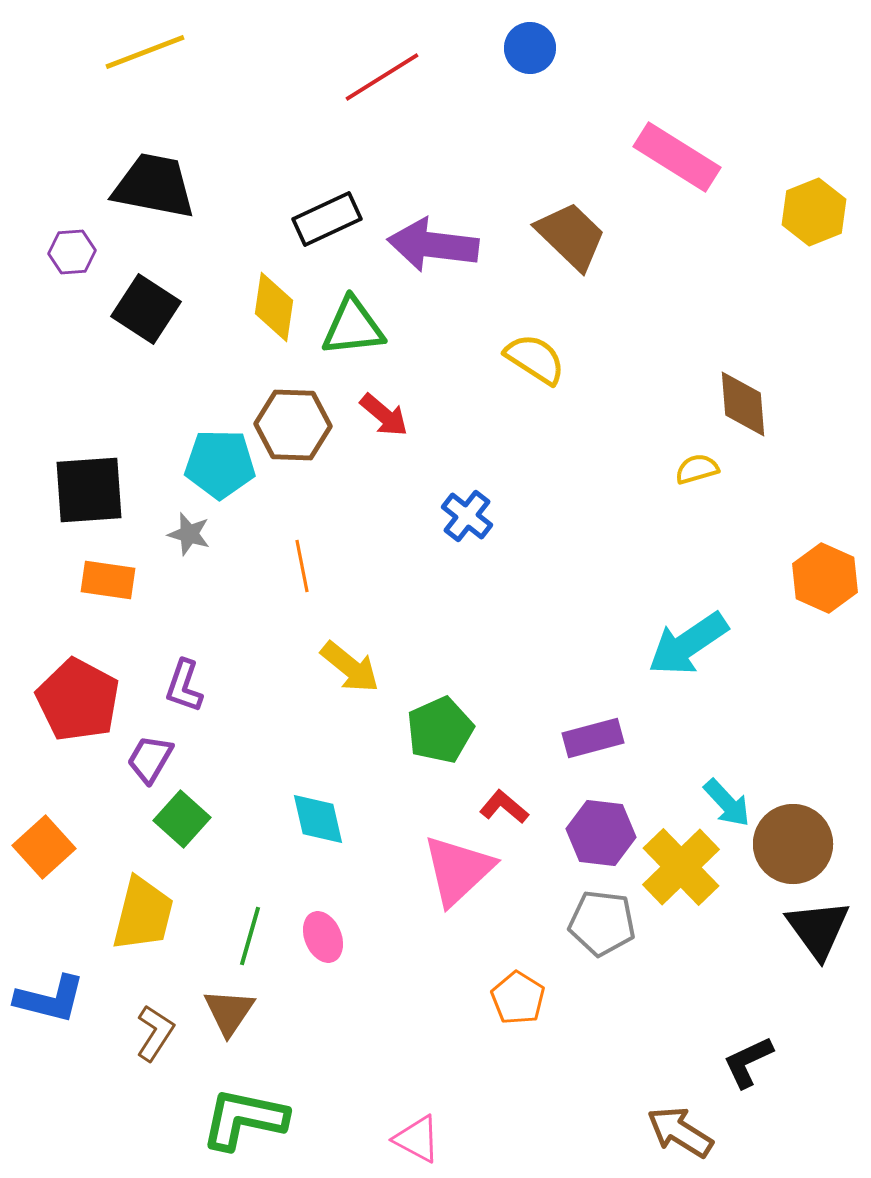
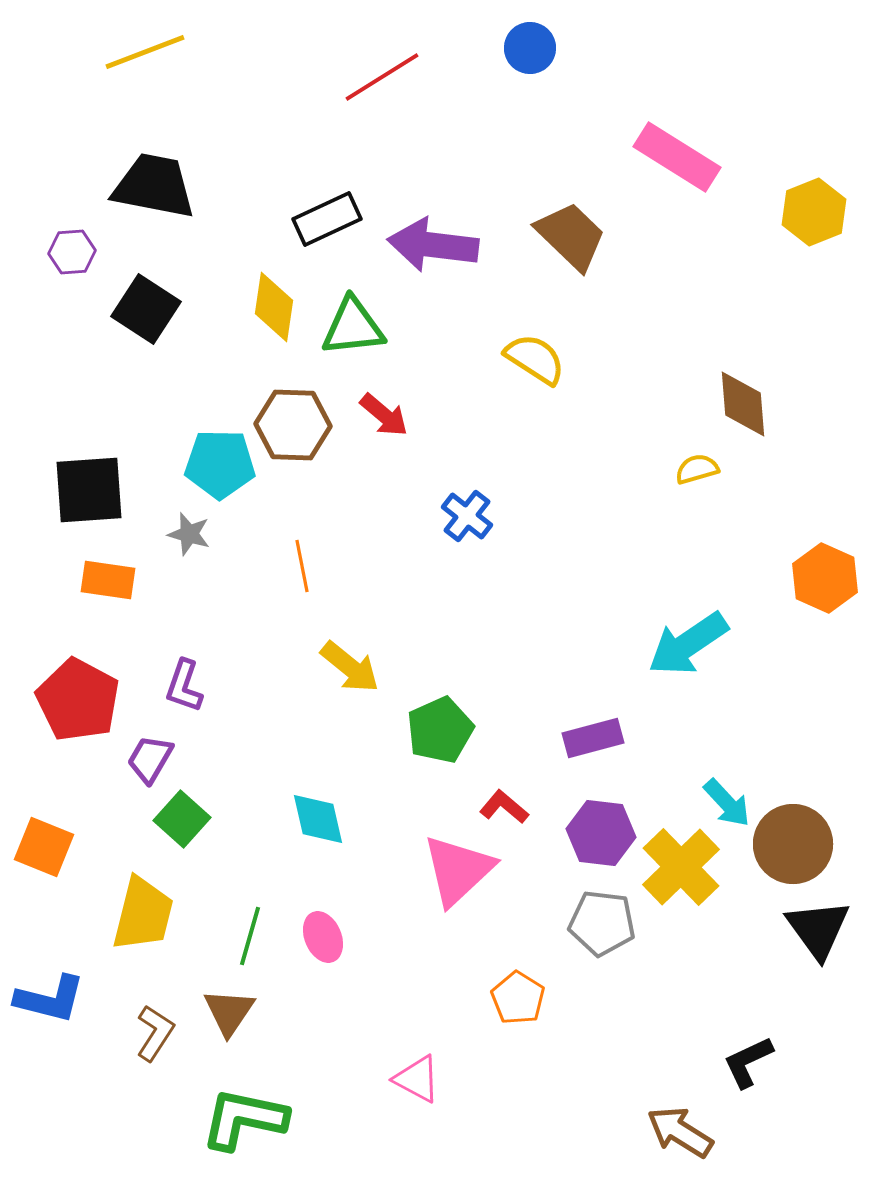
orange square at (44, 847): rotated 26 degrees counterclockwise
pink triangle at (417, 1139): moved 60 px up
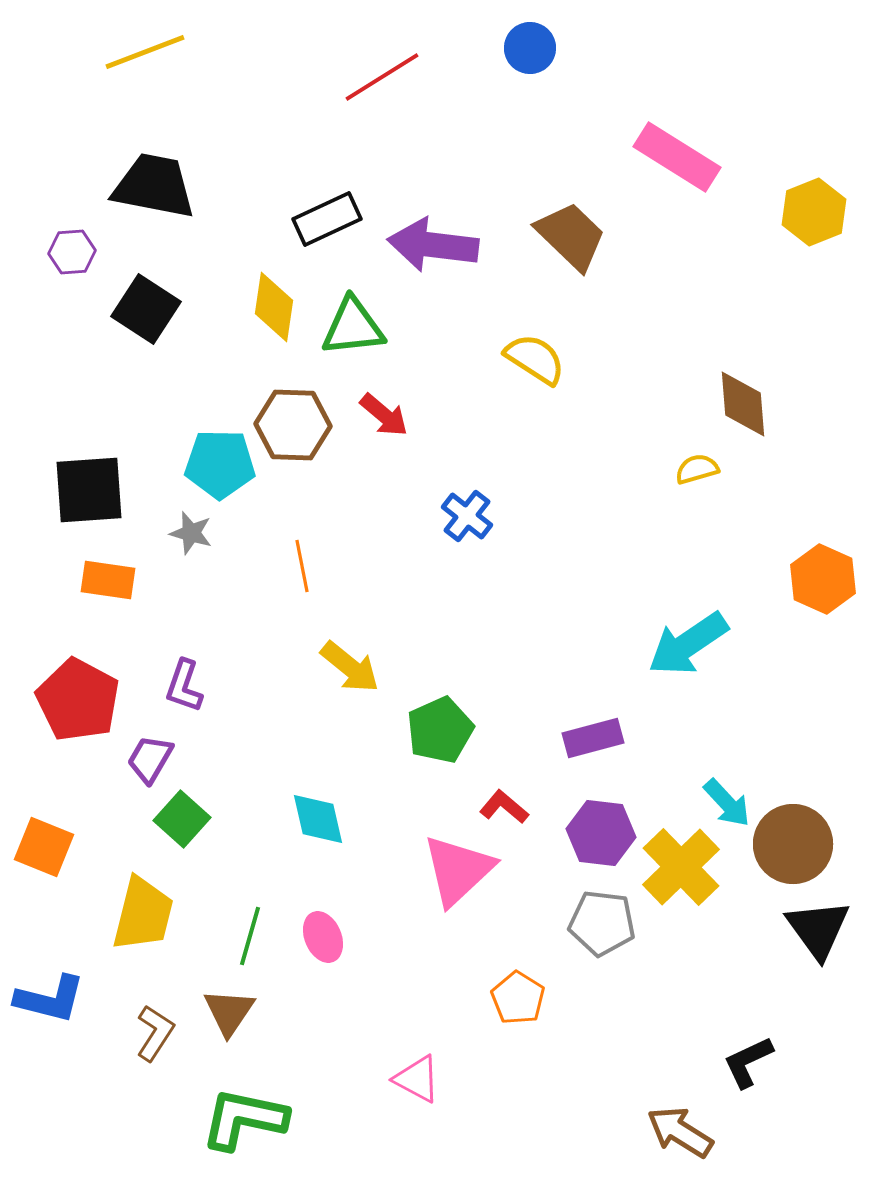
gray star at (189, 534): moved 2 px right, 1 px up
orange hexagon at (825, 578): moved 2 px left, 1 px down
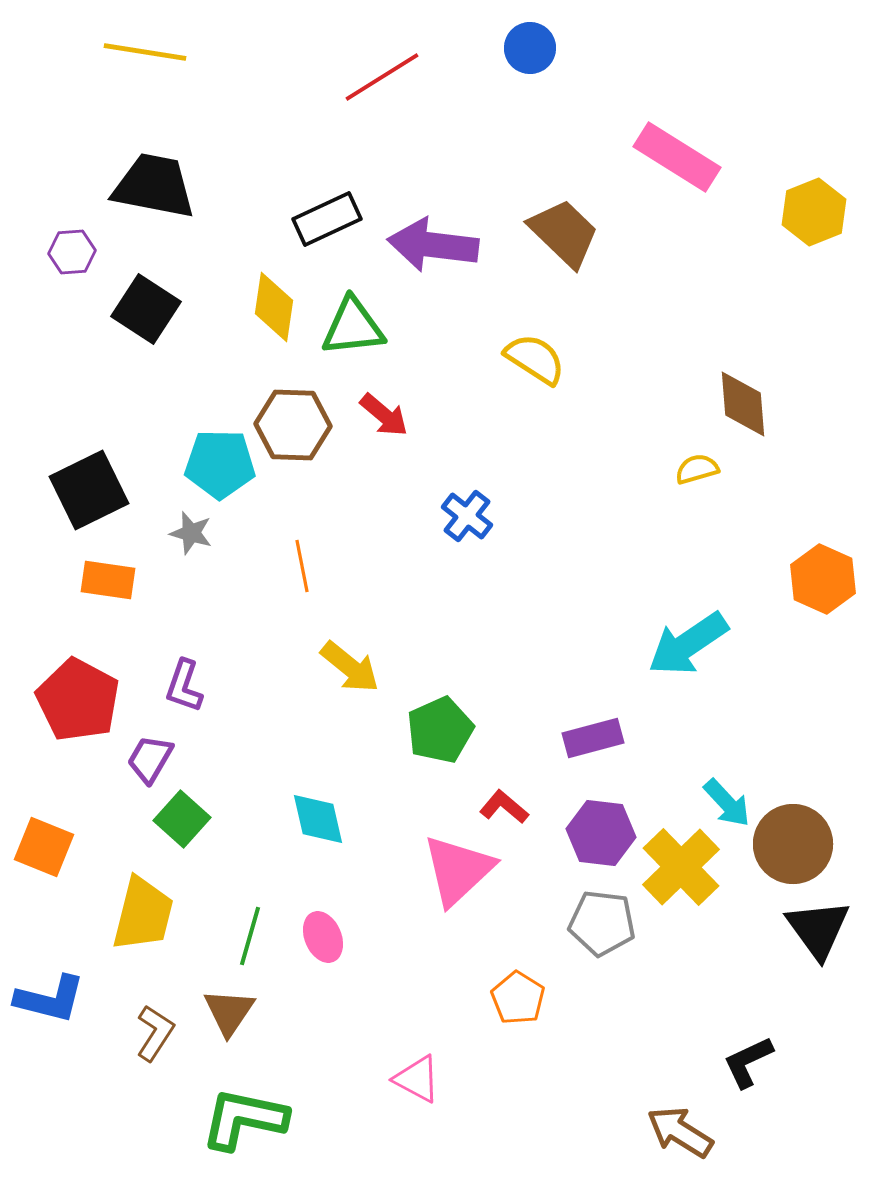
yellow line at (145, 52): rotated 30 degrees clockwise
brown trapezoid at (571, 236): moved 7 px left, 3 px up
black square at (89, 490): rotated 22 degrees counterclockwise
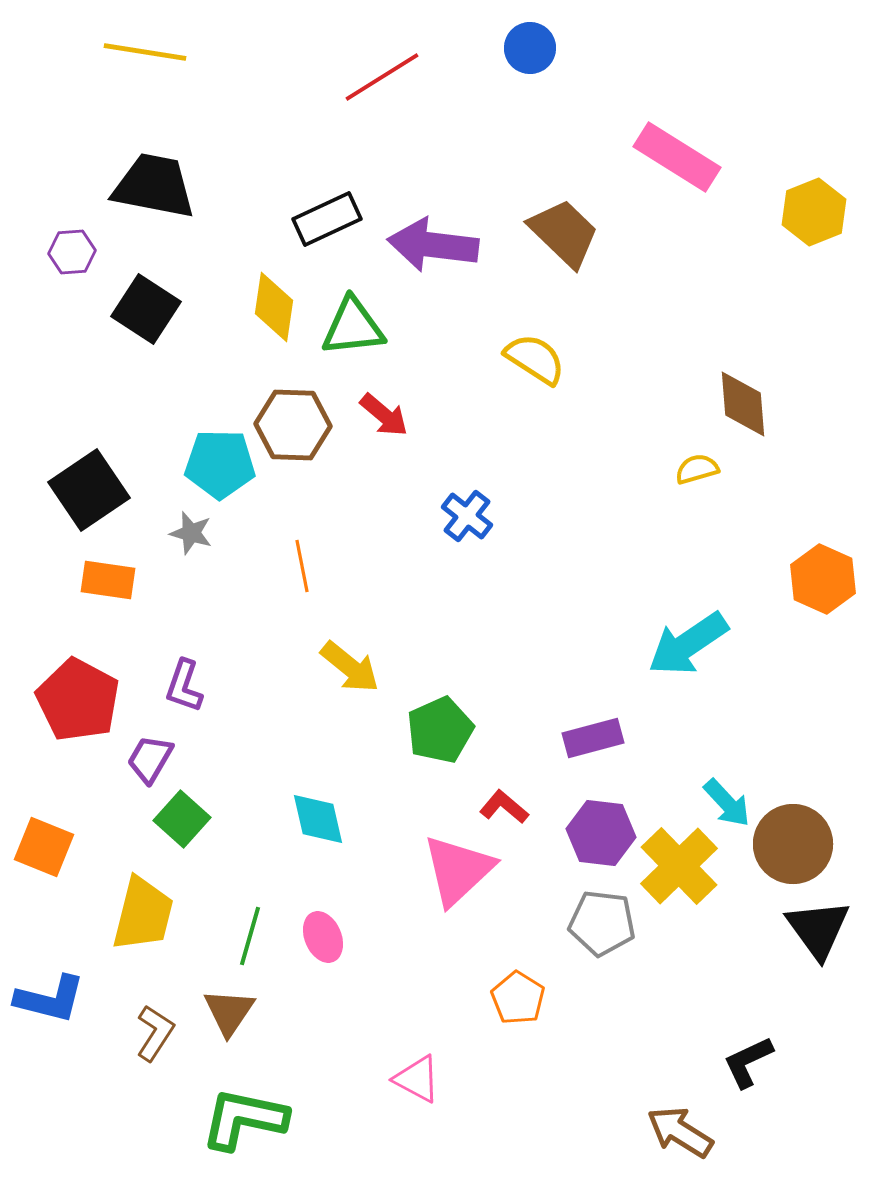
black square at (89, 490): rotated 8 degrees counterclockwise
yellow cross at (681, 867): moved 2 px left, 1 px up
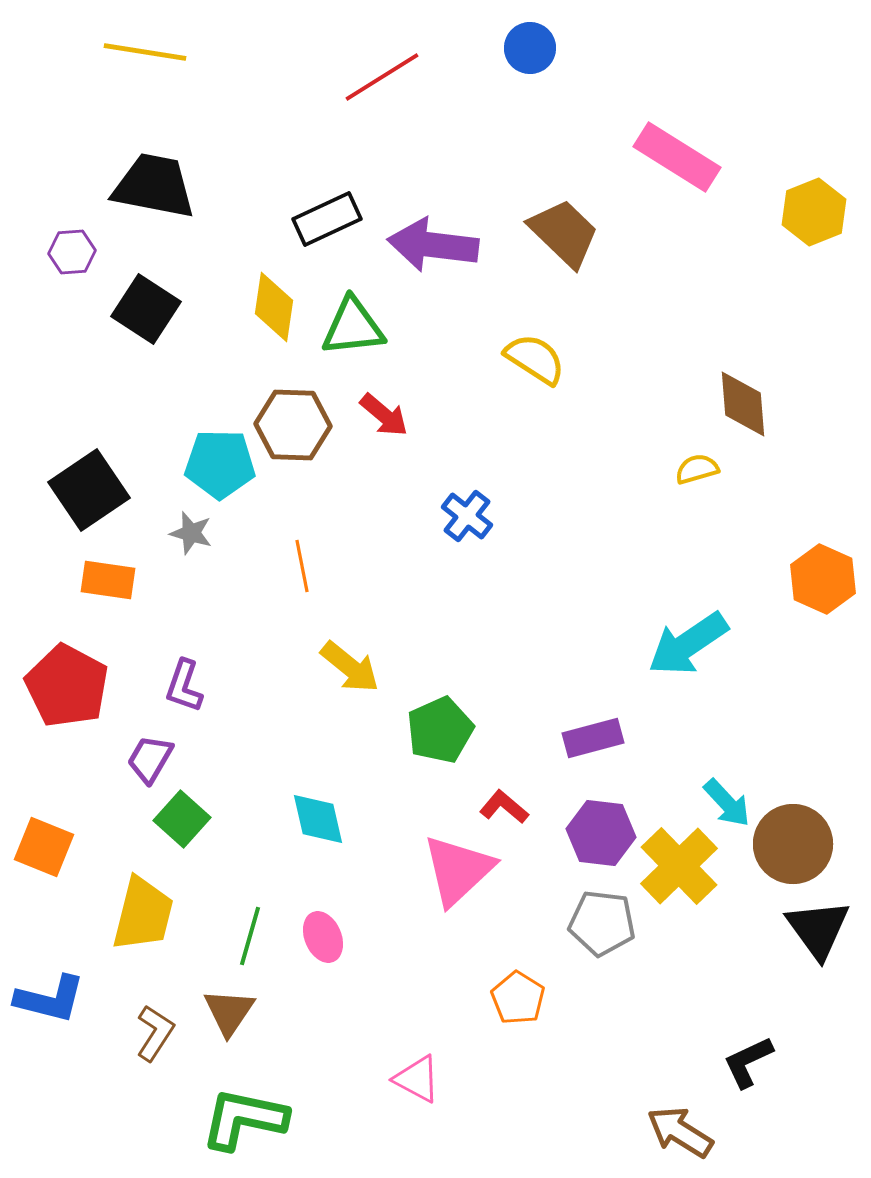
red pentagon at (78, 700): moved 11 px left, 14 px up
